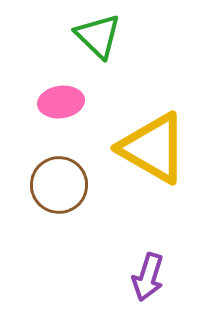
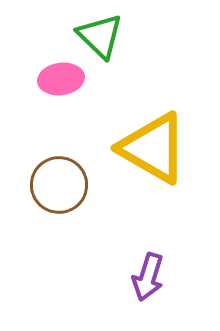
green triangle: moved 2 px right
pink ellipse: moved 23 px up
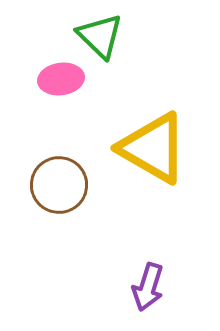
purple arrow: moved 10 px down
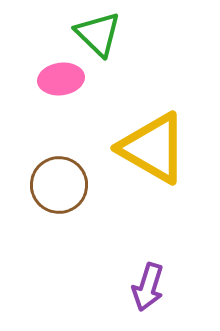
green triangle: moved 2 px left, 2 px up
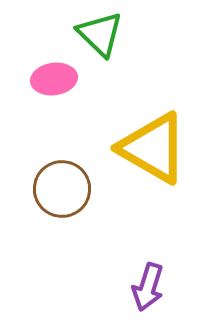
green triangle: moved 2 px right
pink ellipse: moved 7 px left
brown circle: moved 3 px right, 4 px down
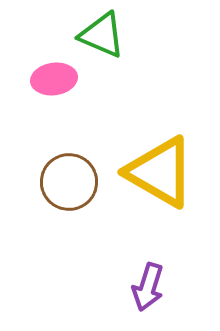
green triangle: moved 2 px right, 1 px down; rotated 21 degrees counterclockwise
yellow triangle: moved 7 px right, 24 px down
brown circle: moved 7 px right, 7 px up
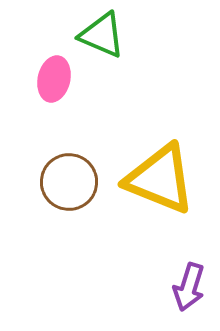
pink ellipse: rotated 69 degrees counterclockwise
yellow triangle: moved 7 px down; rotated 8 degrees counterclockwise
purple arrow: moved 41 px right
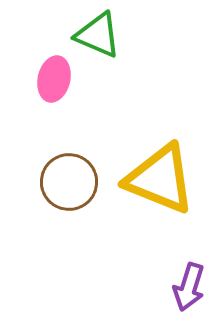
green triangle: moved 4 px left
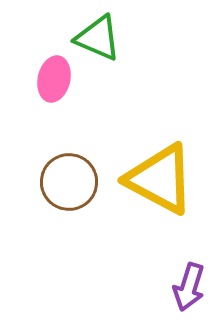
green triangle: moved 3 px down
yellow triangle: rotated 6 degrees clockwise
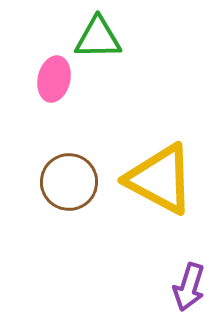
green triangle: rotated 24 degrees counterclockwise
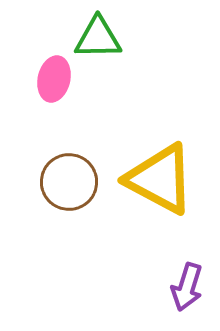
purple arrow: moved 2 px left
